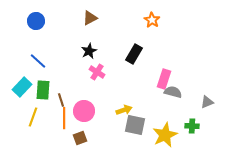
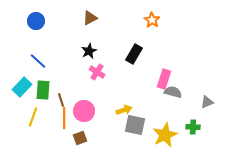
green cross: moved 1 px right, 1 px down
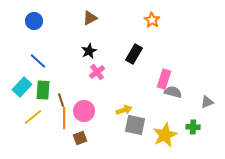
blue circle: moved 2 px left
pink cross: rotated 21 degrees clockwise
yellow line: rotated 30 degrees clockwise
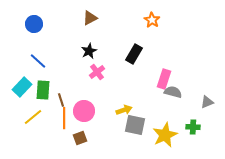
blue circle: moved 3 px down
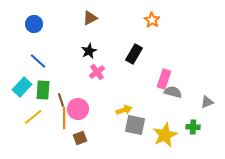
pink circle: moved 6 px left, 2 px up
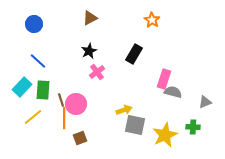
gray triangle: moved 2 px left
pink circle: moved 2 px left, 5 px up
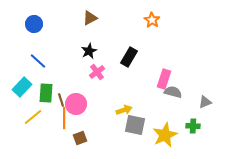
black rectangle: moved 5 px left, 3 px down
green rectangle: moved 3 px right, 3 px down
green cross: moved 1 px up
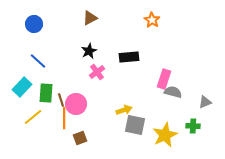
black rectangle: rotated 54 degrees clockwise
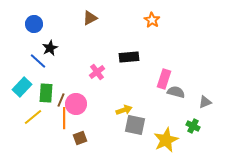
black star: moved 39 px left, 3 px up
gray semicircle: moved 3 px right
brown line: rotated 40 degrees clockwise
green cross: rotated 24 degrees clockwise
yellow star: moved 1 px right, 5 px down
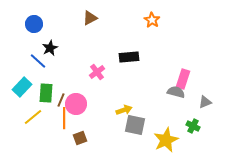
pink rectangle: moved 19 px right
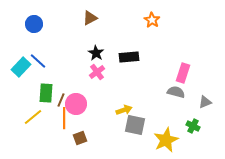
black star: moved 46 px right, 5 px down; rotated 14 degrees counterclockwise
pink rectangle: moved 6 px up
cyan rectangle: moved 1 px left, 20 px up
